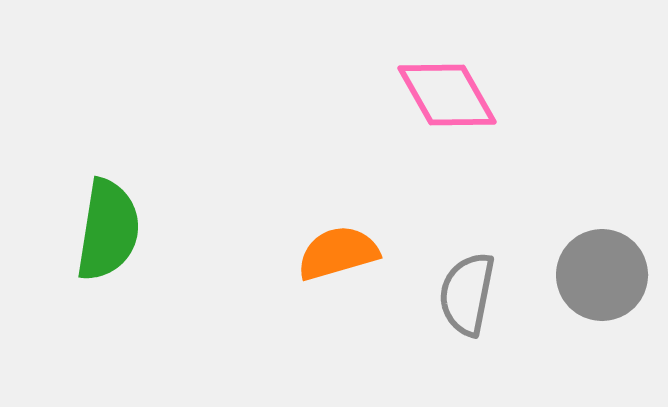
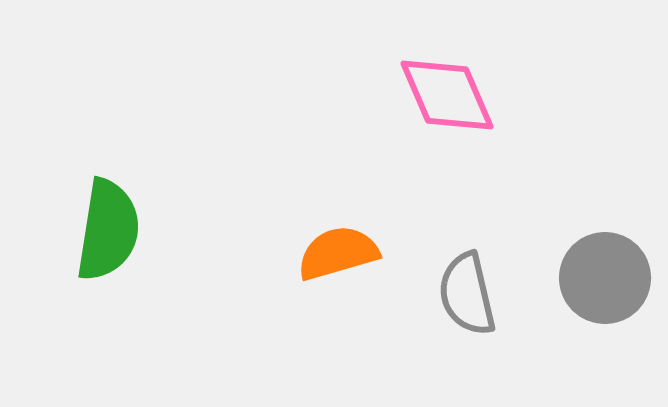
pink diamond: rotated 6 degrees clockwise
gray circle: moved 3 px right, 3 px down
gray semicircle: rotated 24 degrees counterclockwise
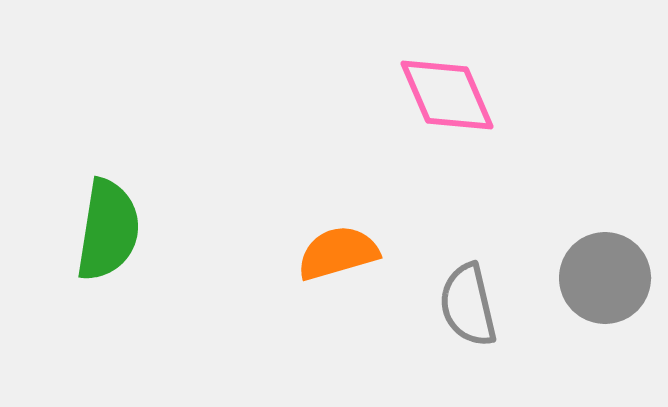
gray semicircle: moved 1 px right, 11 px down
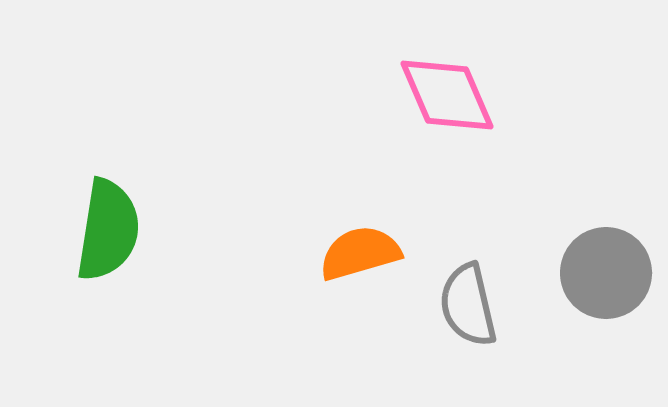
orange semicircle: moved 22 px right
gray circle: moved 1 px right, 5 px up
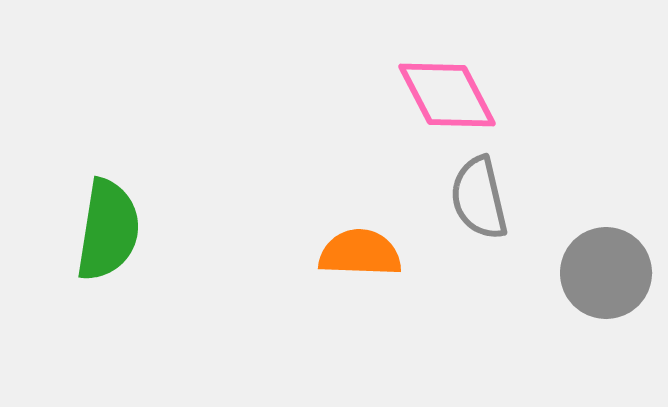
pink diamond: rotated 4 degrees counterclockwise
orange semicircle: rotated 18 degrees clockwise
gray semicircle: moved 11 px right, 107 px up
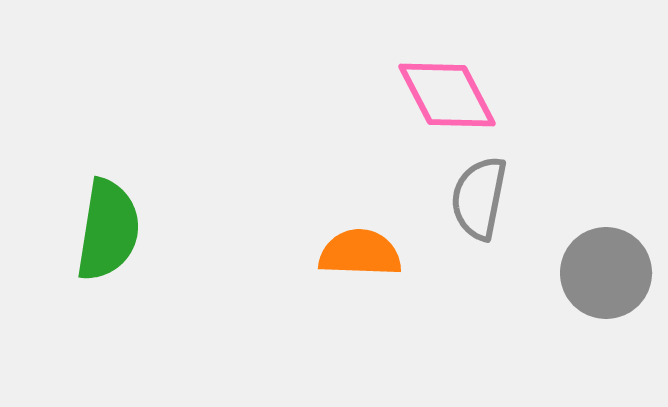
gray semicircle: rotated 24 degrees clockwise
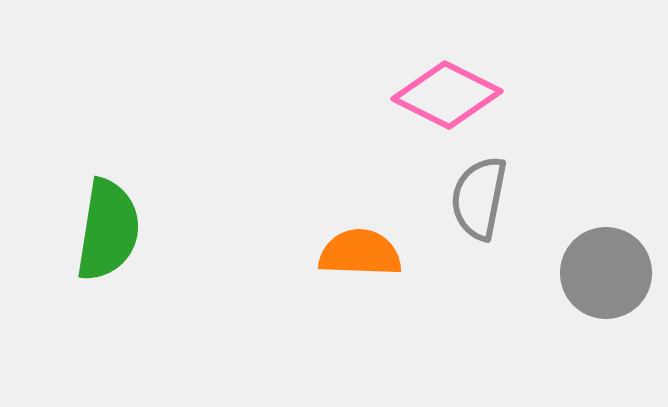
pink diamond: rotated 36 degrees counterclockwise
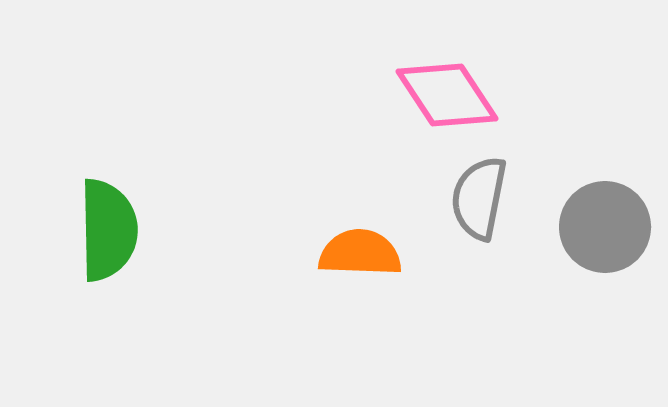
pink diamond: rotated 30 degrees clockwise
green semicircle: rotated 10 degrees counterclockwise
gray circle: moved 1 px left, 46 px up
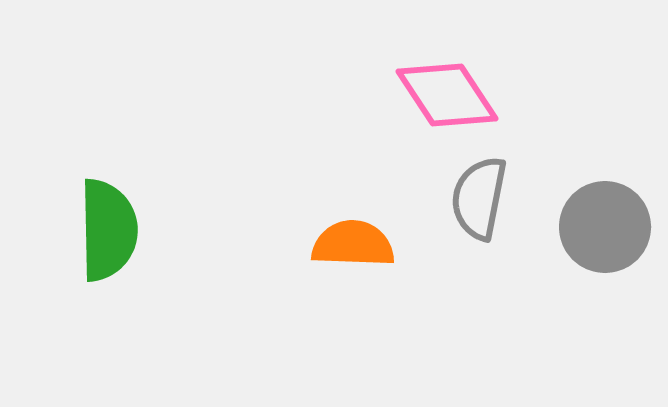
orange semicircle: moved 7 px left, 9 px up
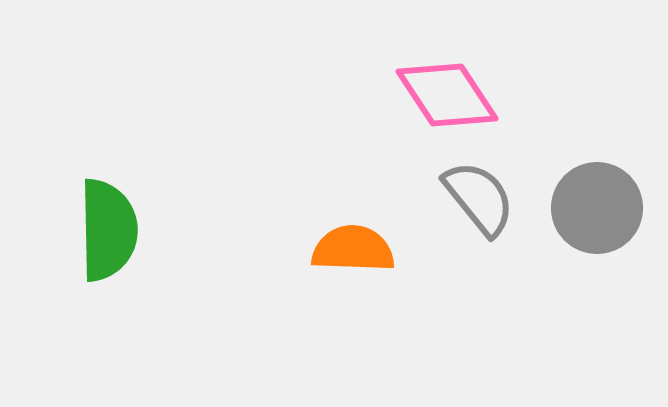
gray semicircle: rotated 130 degrees clockwise
gray circle: moved 8 px left, 19 px up
orange semicircle: moved 5 px down
